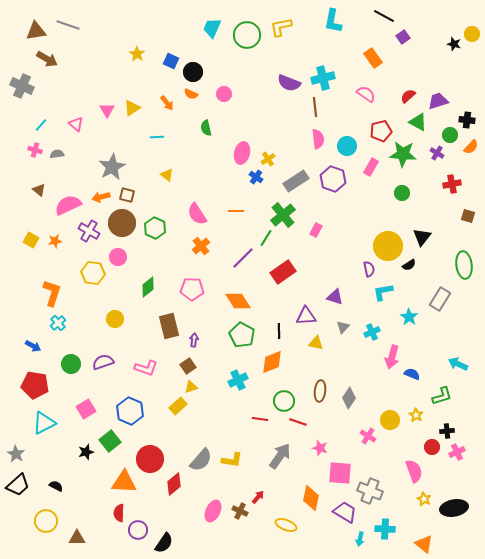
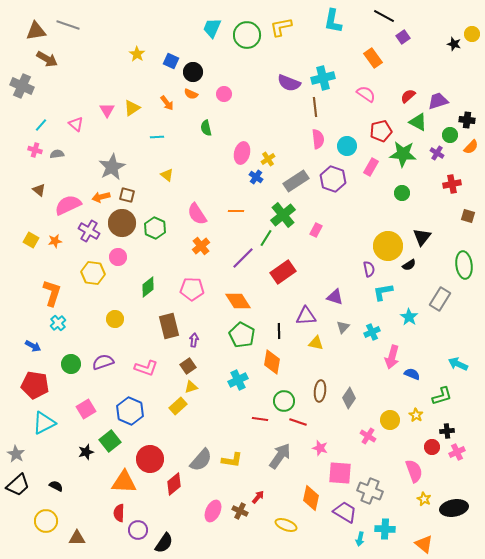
orange diamond at (272, 362): rotated 60 degrees counterclockwise
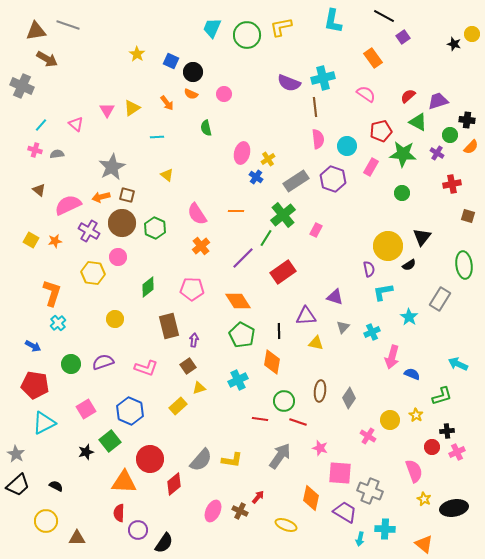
yellow triangle at (191, 387): moved 8 px right, 1 px down
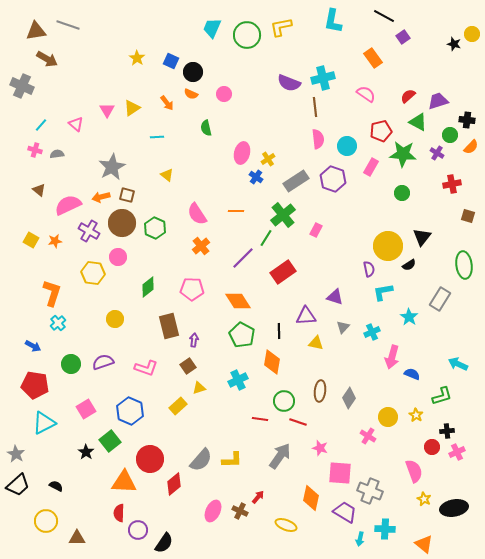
yellow star at (137, 54): moved 4 px down
yellow circle at (390, 420): moved 2 px left, 3 px up
black star at (86, 452): rotated 21 degrees counterclockwise
yellow L-shape at (232, 460): rotated 10 degrees counterclockwise
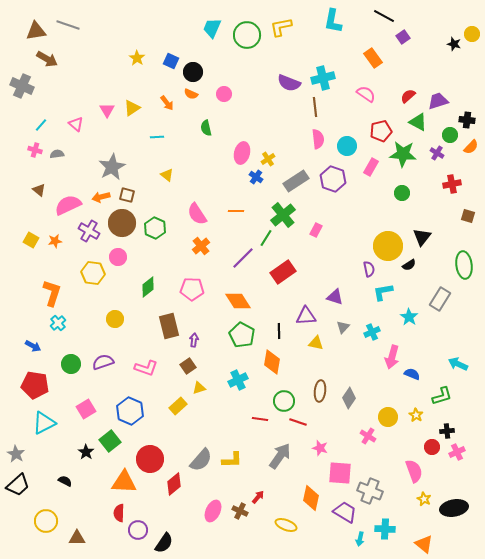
black semicircle at (56, 486): moved 9 px right, 5 px up
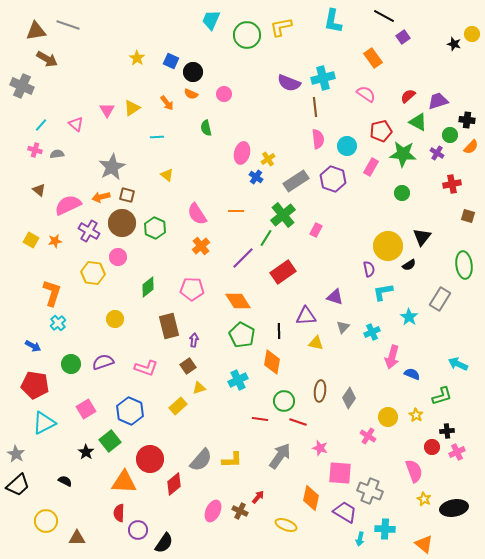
cyan trapezoid at (212, 28): moved 1 px left, 8 px up
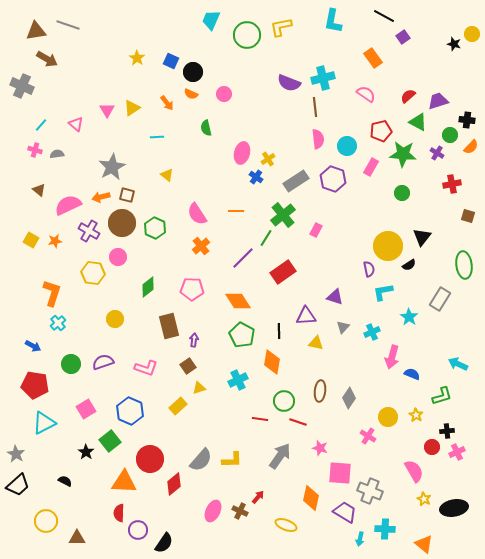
pink semicircle at (414, 471): rotated 10 degrees counterclockwise
